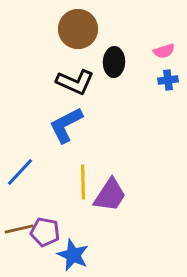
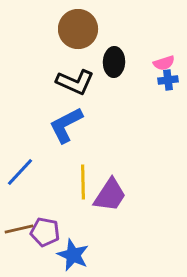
pink semicircle: moved 12 px down
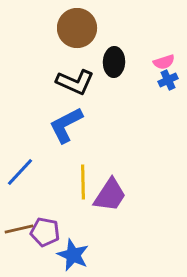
brown circle: moved 1 px left, 1 px up
pink semicircle: moved 1 px up
blue cross: rotated 18 degrees counterclockwise
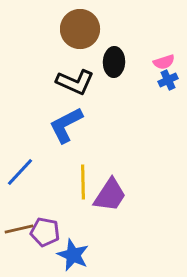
brown circle: moved 3 px right, 1 px down
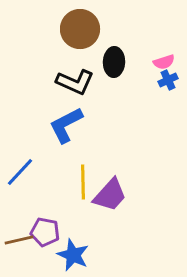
purple trapezoid: rotated 9 degrees clockwise
brown line: moved 11 px down
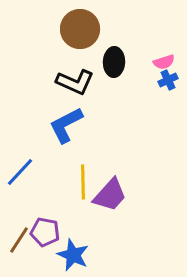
brown line: rotated 44 degrees counterclockwise
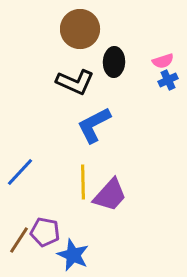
pink semicircle: moved 1 px left, 1 px up
blue L-shape: moved 28 px right
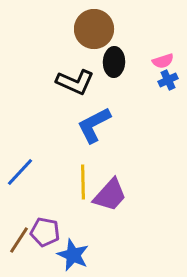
brown circle: moved 14 px right
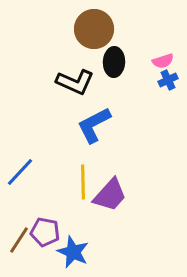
blue star: moved 3 px up
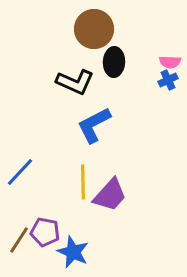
pink semicircle: moved 7 px right, 1 px down; rotated 20 degrees clockwise
